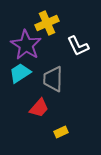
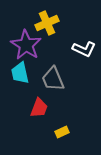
white L-shape: moved 6 px right, 3 px down; rotated 40 degrees counterclockwise
cyan trapezoid: rotated 70 degrees counterclockwise
gray trapezoid: rotated 24 degrees counterclockwise
red trapezoid: rotated 20 degrees counterclockwise
yellow rectangle: moved 1 px right
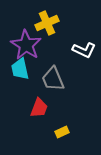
white L-shape: moved 1 px down
cyan trapezoid: moved 4 px up
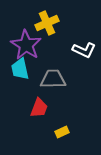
gray trapezoid: rotated 112 degrees clockwise
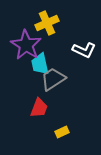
cyan trapezoid: moved 20 px right, 5 px up
gray trapezoid: rotated 32 degrees counterclockwise
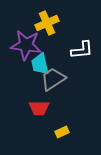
purple star: rotated 24 degrees counterclockwise
white L-shape: moved 2 px left; rotated 30 degrees counterclockwise
red trapezoid: rotated 70 degrees clockwise
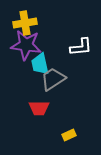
yellow cross: moved 22 px left; rotated 15 degrees clockwise
white L-shape: moved 1 px left, 3 px up
yellow rectangle: moved 7 px right, 3 px down
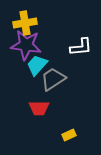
cyan trapezoid: moved 3 px left, 1 px down; rotated 55 degrees clockwise
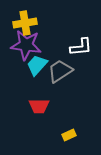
gray trapezoid: moved 7 px right, 8 px up
red trapezoid: moved 2 px up
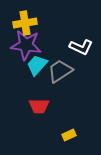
white L-shape: rotated 30 degrees clockwise
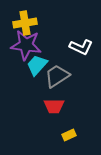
gray trapezoid: moved 3 px left, 5 px down
red trapezoid: moved 15 px right
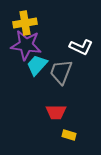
gray trapezoid: moved 4 px right, 4 px up; rotated 36 degrees counterclockwise
red trapezoid: moved 2 px right, 6 px down
yellow rectangle: rotated 40 degrees clockwise
